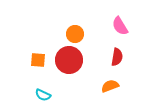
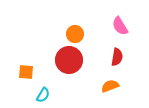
orange square: moved 12 px left, 12 px down
cyan semicircle: rotated 84 degrees counterclockwise
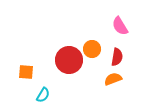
orange circle: moved 17 px right, 15 px down
orange semicircle: moved 3 px right, 7 px up
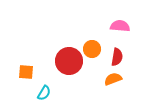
pink semicircle: rotated 126 degrees clockwise
red circle: moved 1 px down
cyan semicircle: moved 1 px right, 2 px up
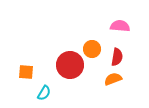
red circle: moved 1 px right, 4 px down
